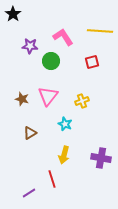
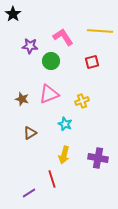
pink triangle: moved 1 px right, 2 px up; rotated 30 degrees clockwise
purple cross: moved 3 px left
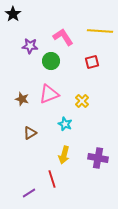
yellow cross: rotated 24 degrees counterclockwise
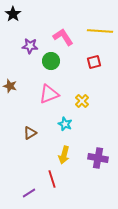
red square: moved 2 px right
brown star: moved 12 px left, 13 px up
